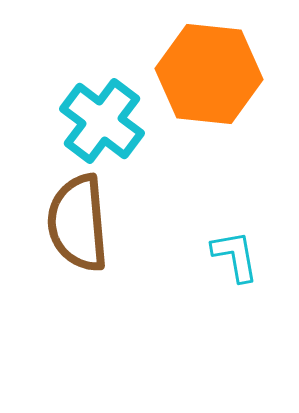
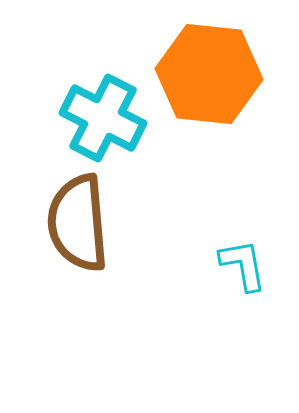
cyan cross: moved 1 px right, 3 px up; rotated 10 degrees counterclockwise
cyan L-shape: moved 8 px right, 9 px down
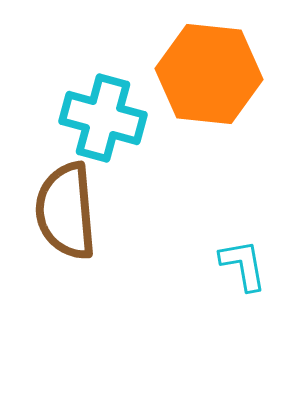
cyan cross: rotated 12 degrees counterclockwise
brown semicircle: moved 12 px left, 12 px up
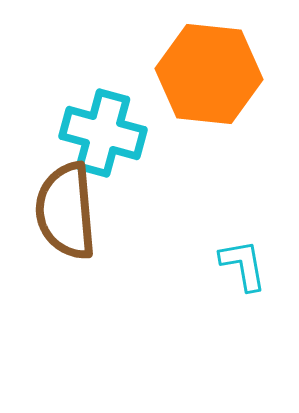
cyan cross: moved 15 px down
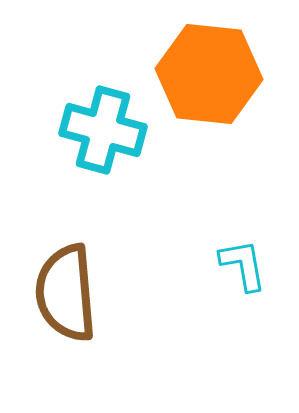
cyan cross: moved 3 px up
brown semicircle: moved 82 px down
